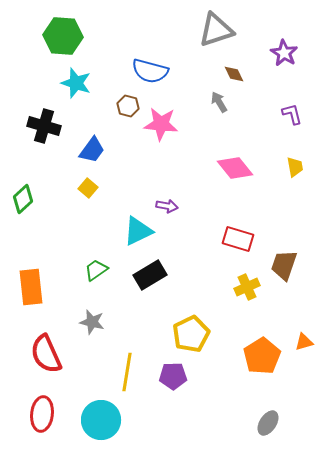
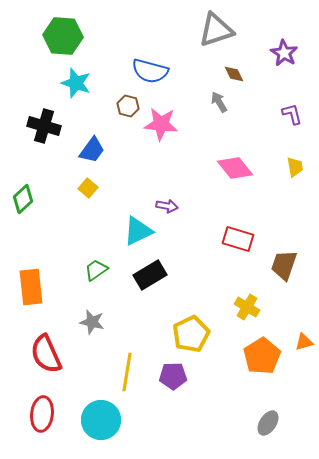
yellow cross: moved 20 px down; rotated 35 degrees counterclockwise
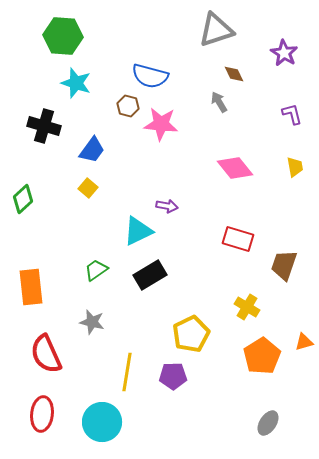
blue semicircle: moved 5 px down
cyan circle: moved 1 px right, 2 px down
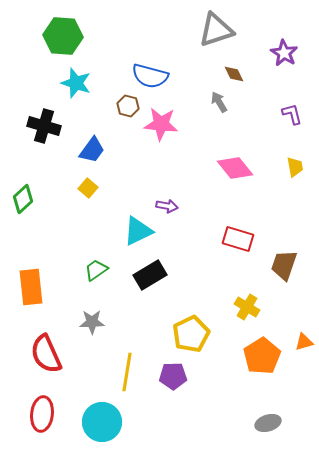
gray star: rotated 15 degrees counterclockwise
gray ellipse: rotated 40 degrees clockwise
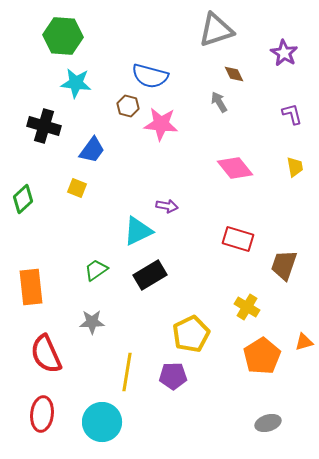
cyan star: rotated 12 degrees counterclockwise
yellow square: moved 11 px left; rotated 18 degrees counterclockwise
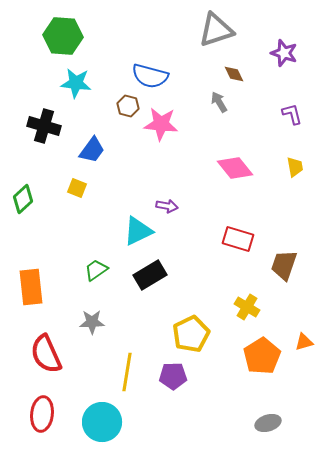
purple star: rotated 12 degrees counterclockwise
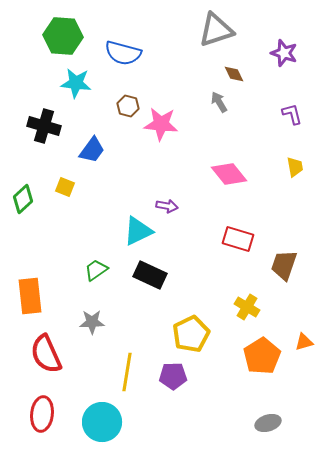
blue semicircle: moved 27 px left, 23 px up
pink diamond: moved 6 px left, 6 px down
yellow square: moved 12 px left, 1 px up
black rectangle: rotated 56 degrees clockwise
orange rectangle: moved 1 px left, 9 px down
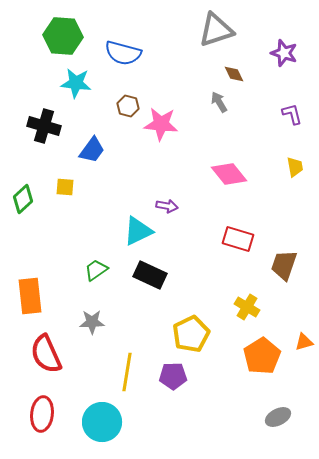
yellow square: rotated 18 degrees counterclockwise
gray ellipse: moved 10 px right, 6 px up; rotated 10 degrees counterclockwise
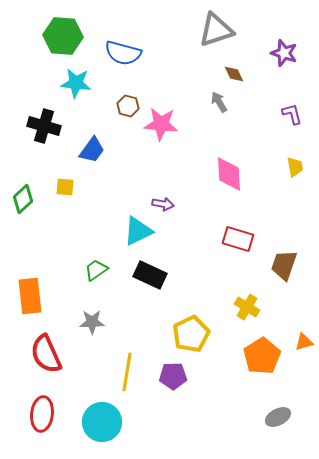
pink diamond: rotated 36 degrees clockwise
purple arrow: moved 4 px left, 2 px up
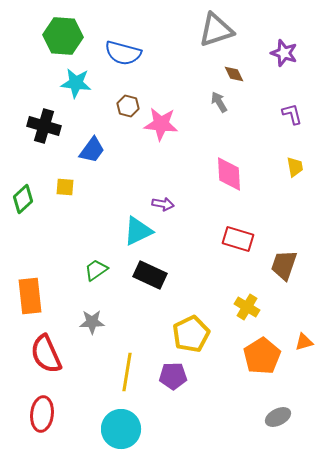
cyan circle: moved 19 px right, 7 px down
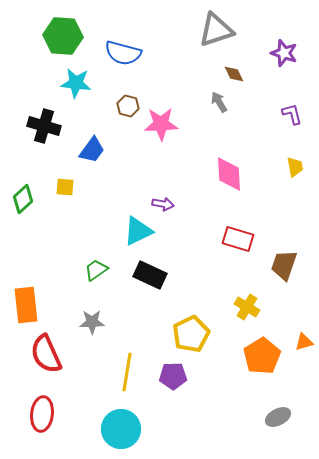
pink star: rotated 8 degrees counterclockwise
orange rectangle: moved 4 px left, 9 px down
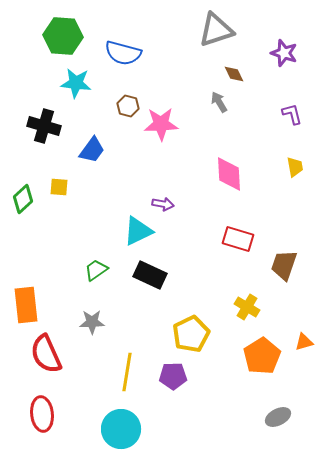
yellow square: moved 6 px left
red ellipse: rotated 12 degrees counterclockwise
